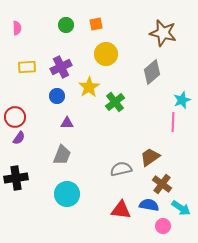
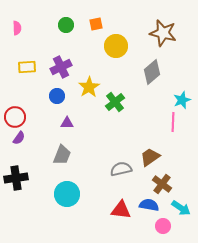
yellow circle: moved 10 px right, 8 px up
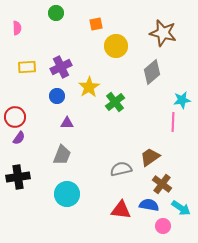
green circle: moved 10 px left, 12 px up
cyan star: rotated 12 degrees clockwise
black cross: moved 2 px right, 1 px up
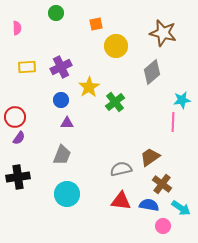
blue circle: moved 4 px right, 4 px down
red triangle: moved 9 px up
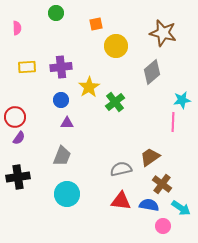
purple cross: rotated 20 degrees clockwise
gray trapezoid: moved 1 px down
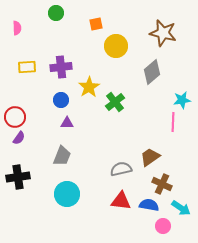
brown cross: rotated 12 degrees counterclockwise
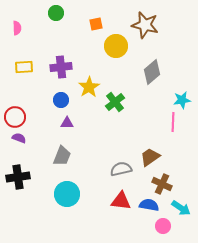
brown star: moved 18 px left, 8 px up
yellow rectangle: moved 3 px left
purple semicircle: rotated 104 degrees counterclockwise
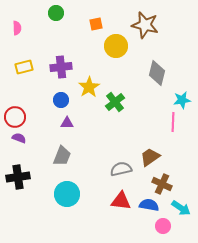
yellow rectangle: rotated 12 degrees counterclockwise
gray diamond: moved 5 px right, 1 px down; rotated 35 degrees counterclockwise
